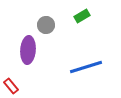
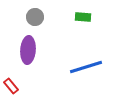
green rectangle: moved 1 px right, 1 px down; rotated 35 degrees clockwise
gray circle: moved 11 px left, 8 px up
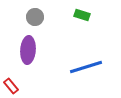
green rectangle: moved 1 px left, 2 px up; rotated 14 degrees clockwise
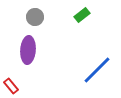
green rectangle: rotated 56 degrees counterclockwise
blue line: moved 11 px right, 3 px down; rotated 28 degrees counterclockwise
